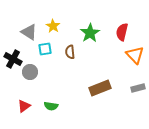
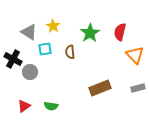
red semicircle: moved 2 px left
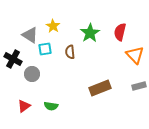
gray triangle: moved 1 px right, 3 px down
gray circle: moved 2 px right, 2 px down
gray rectangle: moved 1 px right, 2 px up
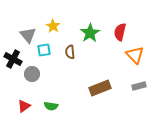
gray triangle: moved 2 px left; rotated 18 degrees clockwise
cyan square: moved 1 px left, 1 px down
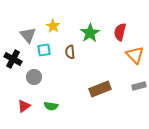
gray circle: moved 2 px right, 3 px down
brown rectangle: moved 1 px down
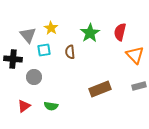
yellow star: moved 2 px left, 2 px down
black cross: rotated 24 degrees counterclockwise
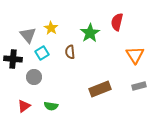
red semicircle: moved 3 px left, 10 px up
cyan square: moved 2 px left, 3 px down; rotated 24 degrees counterclockwise
orange triangle: rotated 12 degrees clockwise
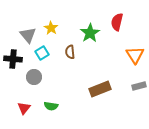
red triangle: moved 2 px down; rotated 16 degrees counterclockwise
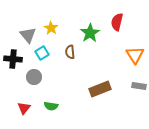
gray rectangle: rotated 24 degrees clockwise
